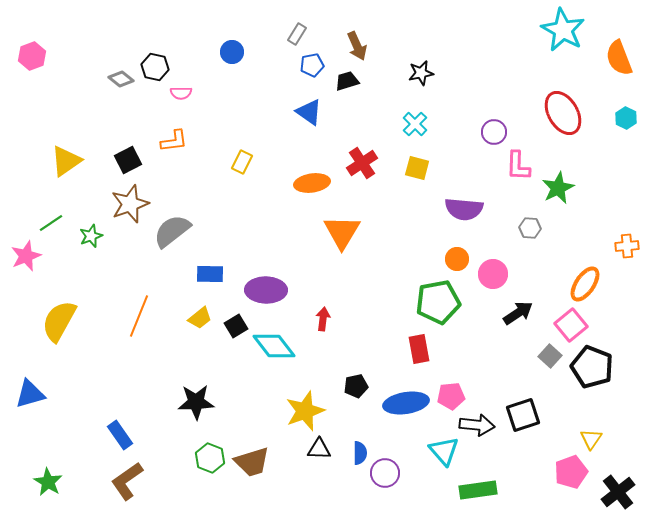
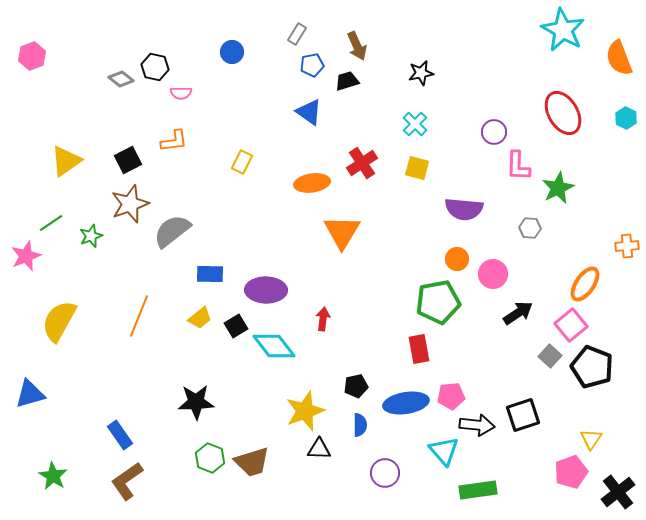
blue semicircle at (360, 453): moved 28 px up
green star at (48, 482): moved 5 px right, 6 px up
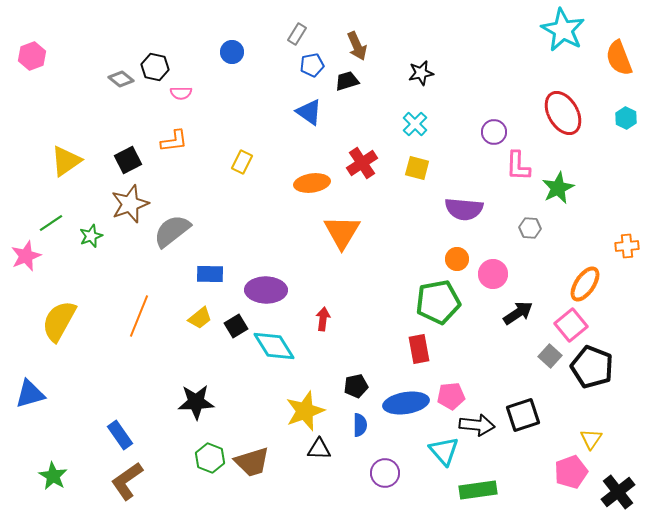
cyan diamond at (274, 346): rotated 6 degrees clockwise
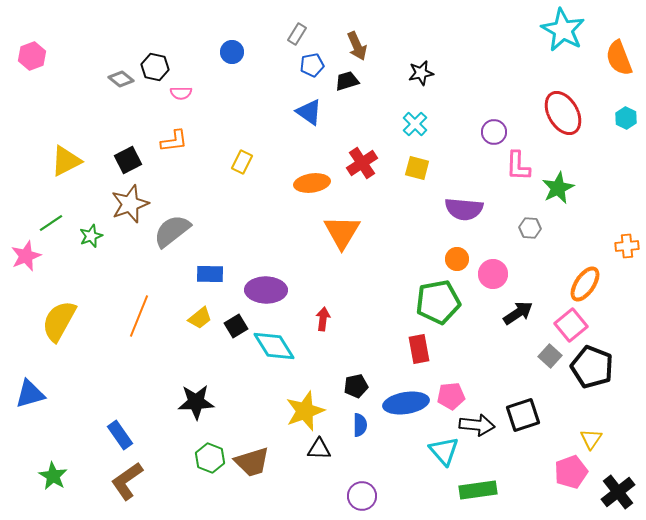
yellow triangle at (66, 161): rotated 8 degrees clockwise
purple circle at (385, 473): moved 23 px left, 23 px down
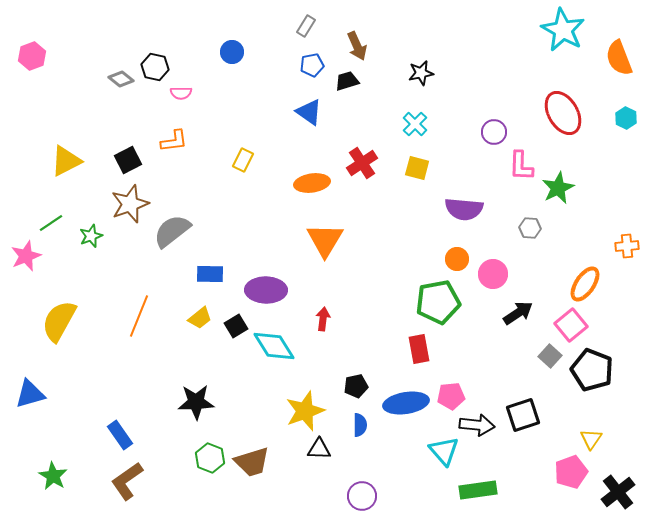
gray rectangle at (297, 34): moved 9 px right, 8 px up
yellow rectangle at (242, 162): moved 1 px right, 2 px up
pink L-shape at (518, 166): moved 3 px right
orange triangle at (342, 232): moved 17 px left, 8 px down
black pentagon at (592, 367): moved 3 px down
